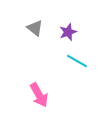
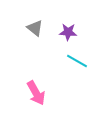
purple star: rotated 24 degrees clockwise
pink arrow: moved 3 px left, 2 px up
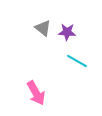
gray triangle: moved 8 px right
purple star: moved 1 px left
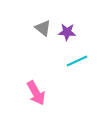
cyan line: rotated 55 degrees counterclockwise
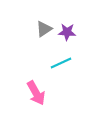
gray triangle: moved 1 px right, 1 px down; rotated 48 degrees clockwise
cyan line: moved 16 px left, 2 px down
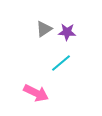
cyan line: rotated 15 degrees counterclockwise
pink arrow: rotated 35 degrees counterclockwise
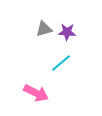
gray triangle: rotated 18 degrees clockwise
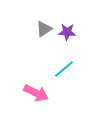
gray triangle: rotated 18 degrees counterclockwise
cyan line: moved 3 px right, 6 px down
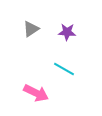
gray triangle: moved 13 px left
cyan line: rotated 70 degrees clockwise
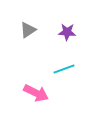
gray triangle: moved 3 px left, 1 px down
cyan line: rotated 50 degrees counterclockwise
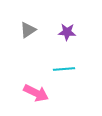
cyan line: rotated 15 degrees clockwise
